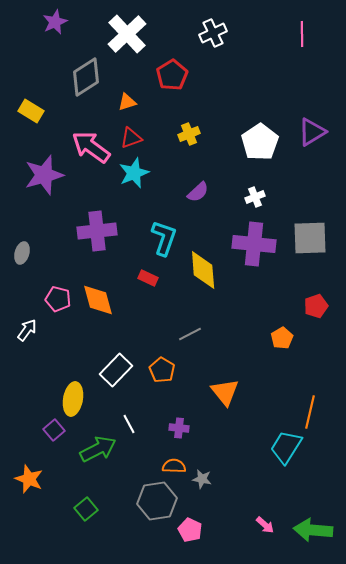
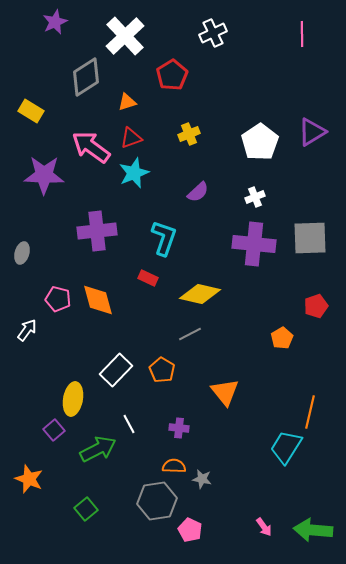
white cross at (127, 34): moved 2 px left, 2 px down
purple star at (44, 175): rotated 18 degrees clockwise
yellow diamond at (203, 270): moved 3 px left, 24 px down; rotated 72 degrees counterclockwise
pink arrow at (265, 525): moved 1 px left, 2 px down; rotated 12 degrees clockwise
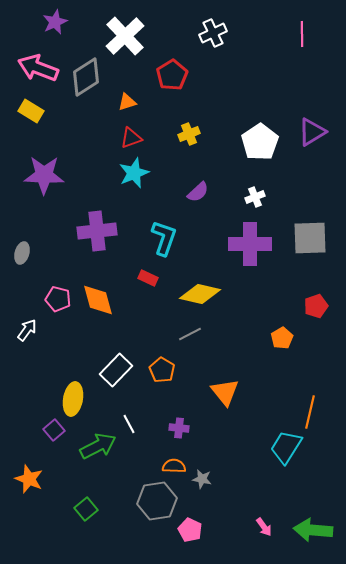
pink arrow at (91, 147): moved 53 px left, 79 px up; rotated 15 degrees counterclockwise
purple cross at (254, 244): moved 4 px left; rotated 6 degrees counterclockwise
green arrow at (98, 449): moved 3 px up
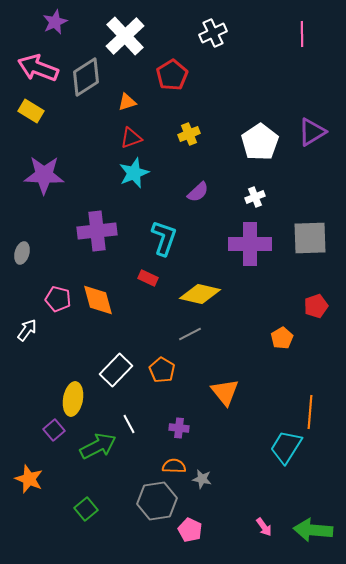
orange line at (310, 412): rotated 8 degrees counterclockwise
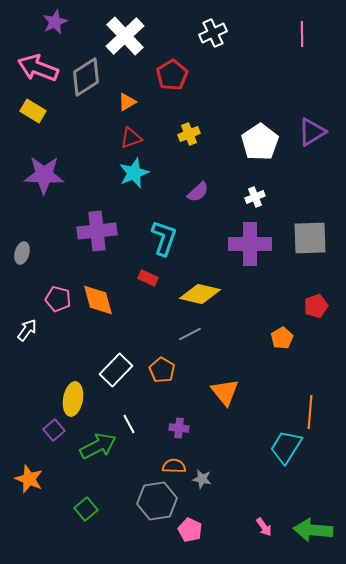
orange triangle at (127, 102): rotated 12 degrees counterclockwise
yellow rectangle at (31, 111): moved 2 px right
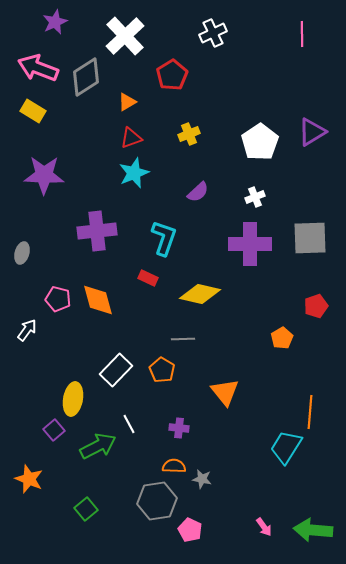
gray line at (190, 334): moved 7 px left, 5 px down; rotated 25 degrees clockwise
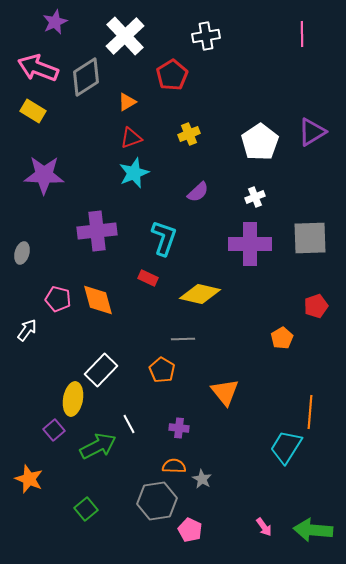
white cross at (213, 33): moved 7 px left, 3 px down; rotated 16 degrees clockwise
white rectangle at (116, 370): moved 15 px left
gray star at (202, 479): rotated 18 degrees clockwise
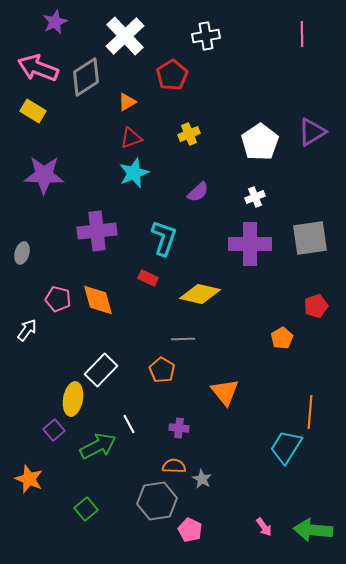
gray square at (310, 238): rotated 6 degrees counterclockwise
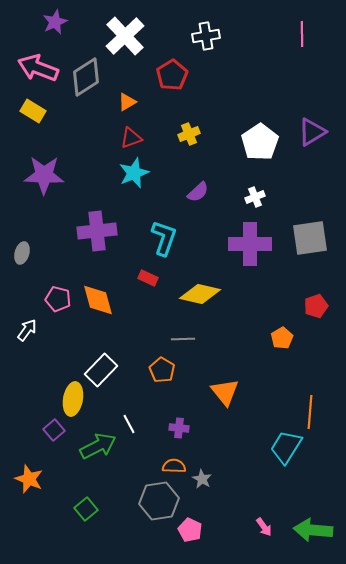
gray hexagon at (157, 501): moved 2 px right
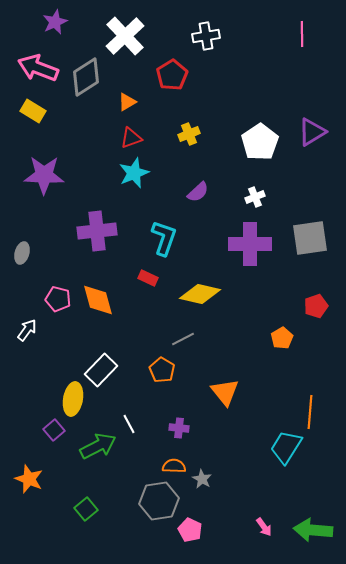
gray line at (183, 339): rotated 25 degrees counterclockwise
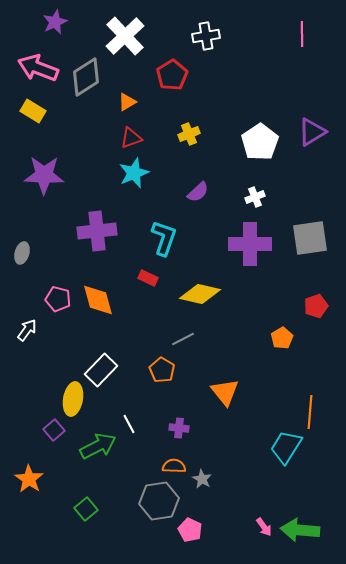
orange star at (29, 479): rotated 12 degrees clockwise
green arrow at (313, 530): moved 13 px left
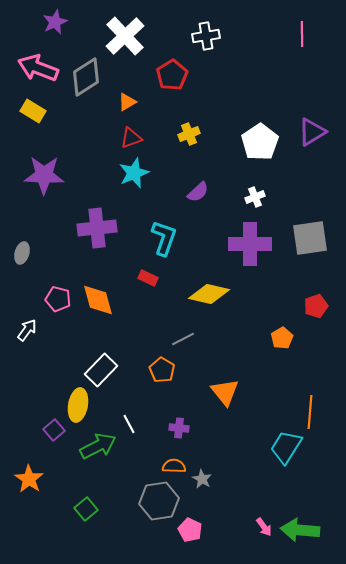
purple cross at (97, 231): moved 3 px up
yellow diamond at (200, 294): moved 9 px right
yellow ellipse at (73, 399): moved 5 px right, 6 px down
